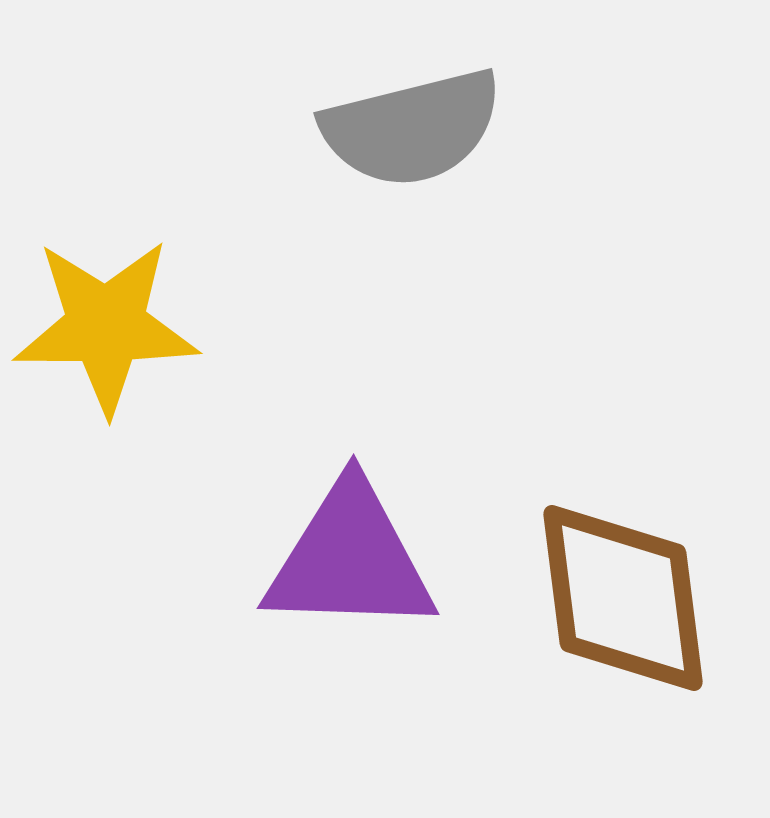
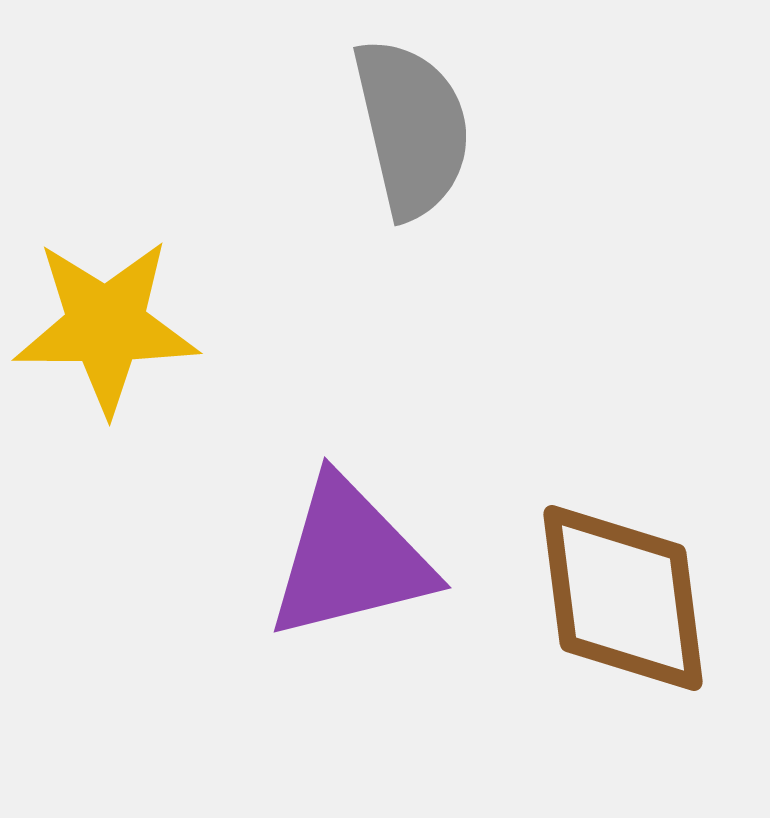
gray semicircle: rotated 89 degrees counterclockwise
purple triangle: rotated 16 degrees counterclockwise
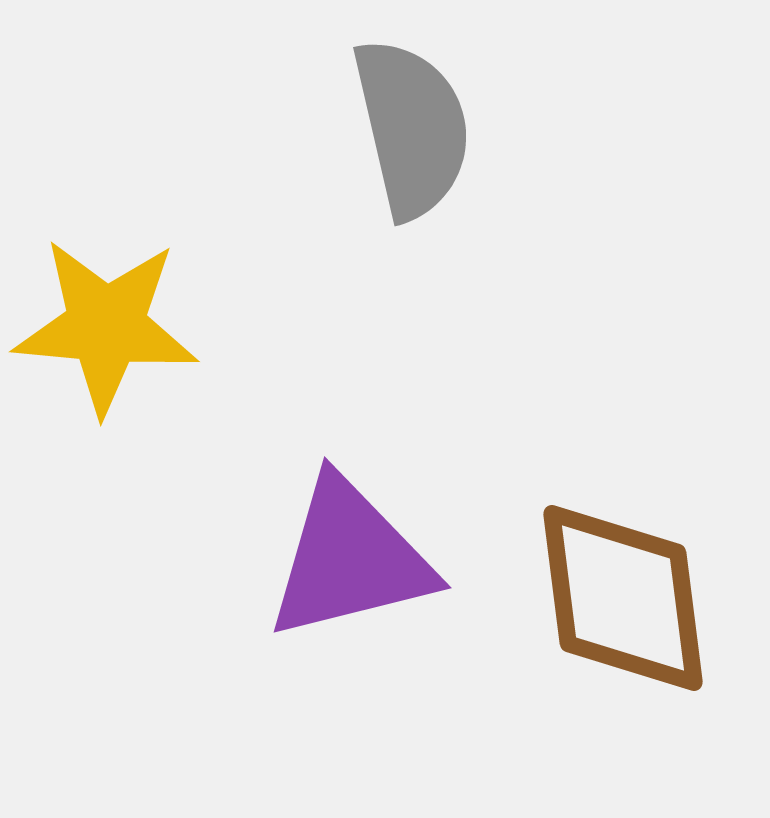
yellow star: rotated 5 degrees clockwise
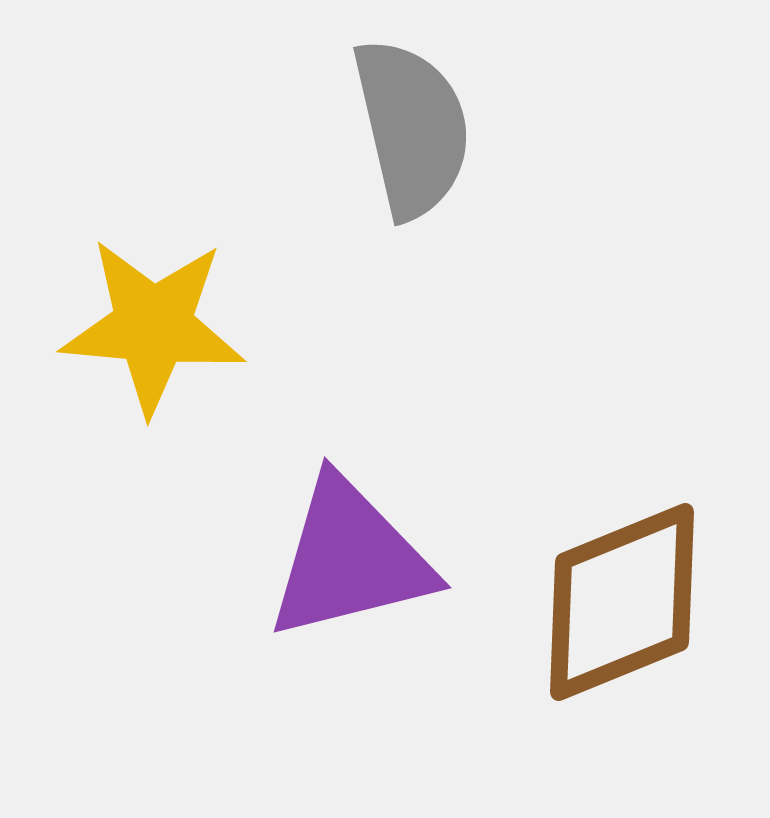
yellow star: moved 47 px right
brown diamond: moved 1 px left, 4 px down; rotated 75 degrees clockwise
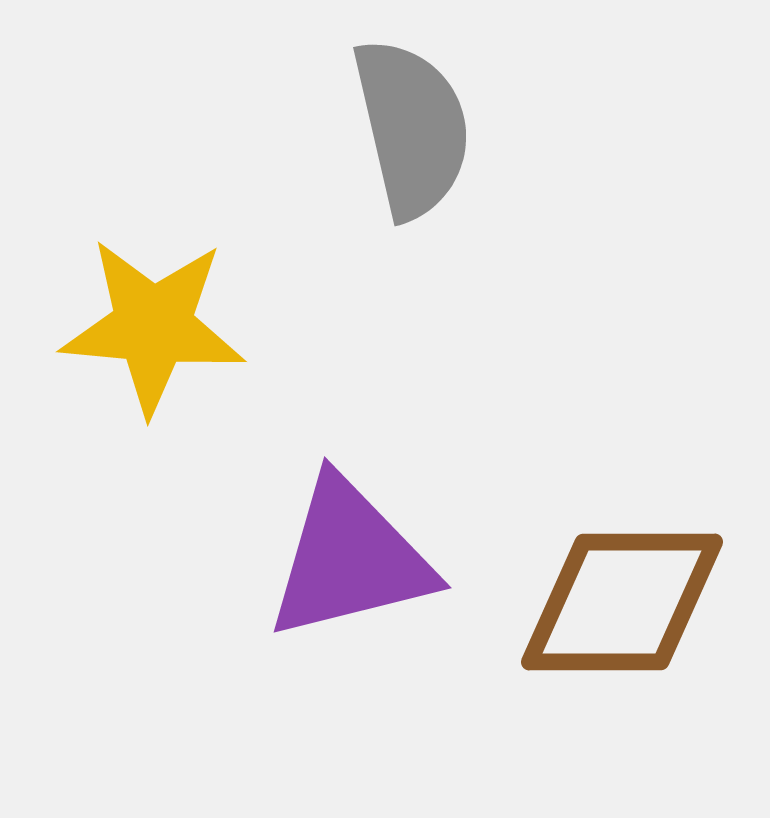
brown diamond: rotated 22 degrees clockwise
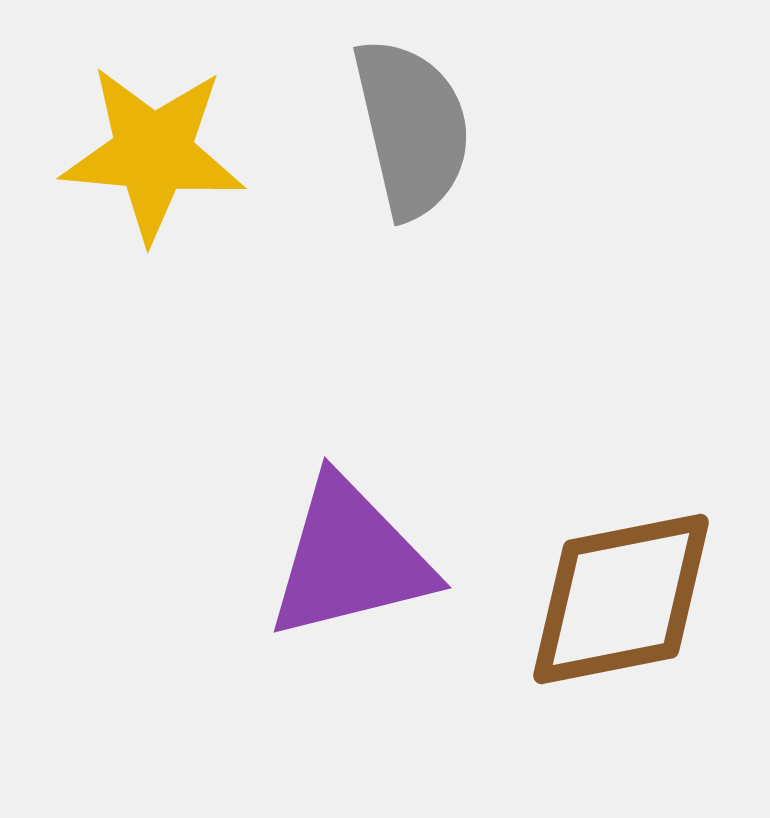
yellow star: moved 173 px up
brown diamond: moved 1 px left, 3 px up; rotated 11 degrees counterclockwise
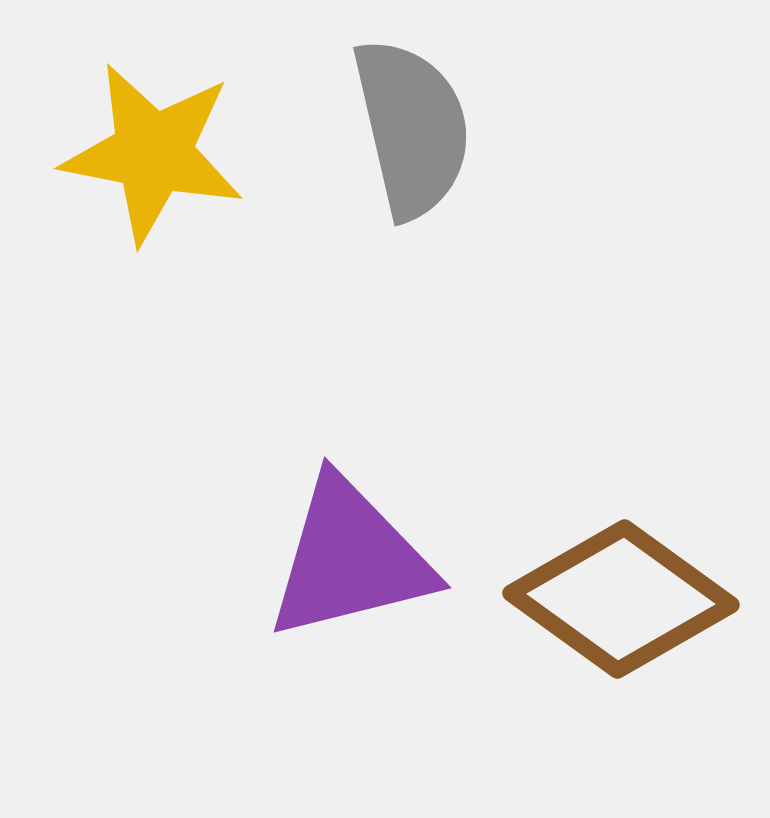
yellow star: rotated 6 degrees clockwise
brown diamond: rotated 47 degrees clockwise
